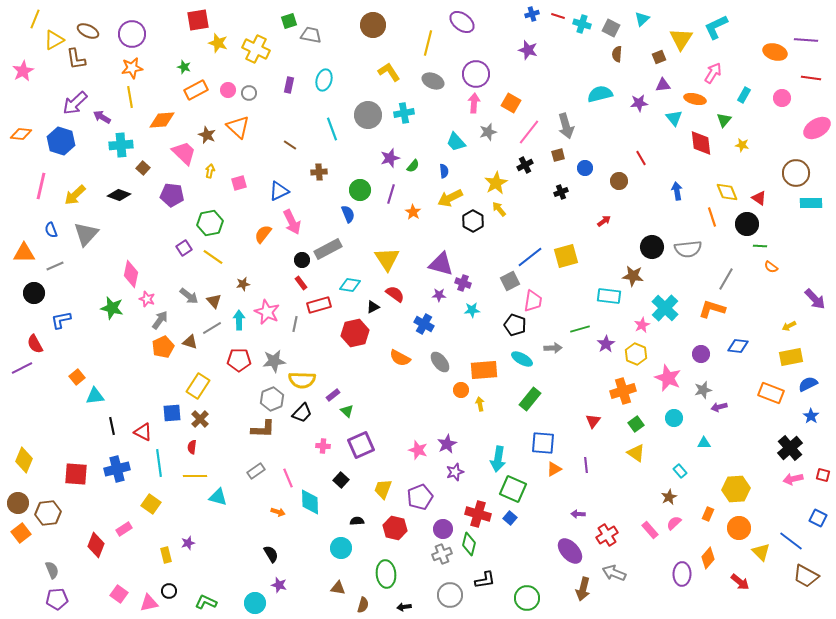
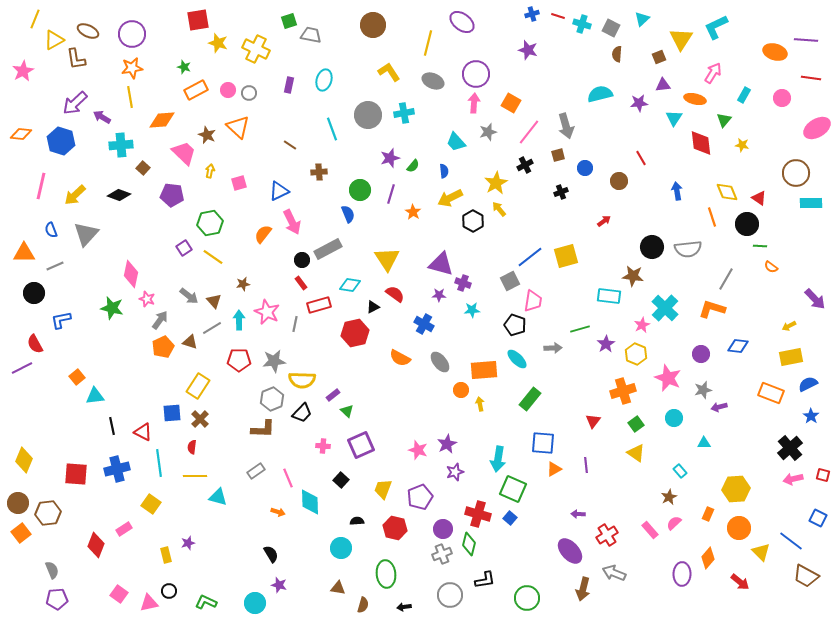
cyan triangle at (674, 118): rotated 12 degrees clockwise
cyan ellipse at (522, 359): moved 5 px left; rotated 15 degrees clockwise
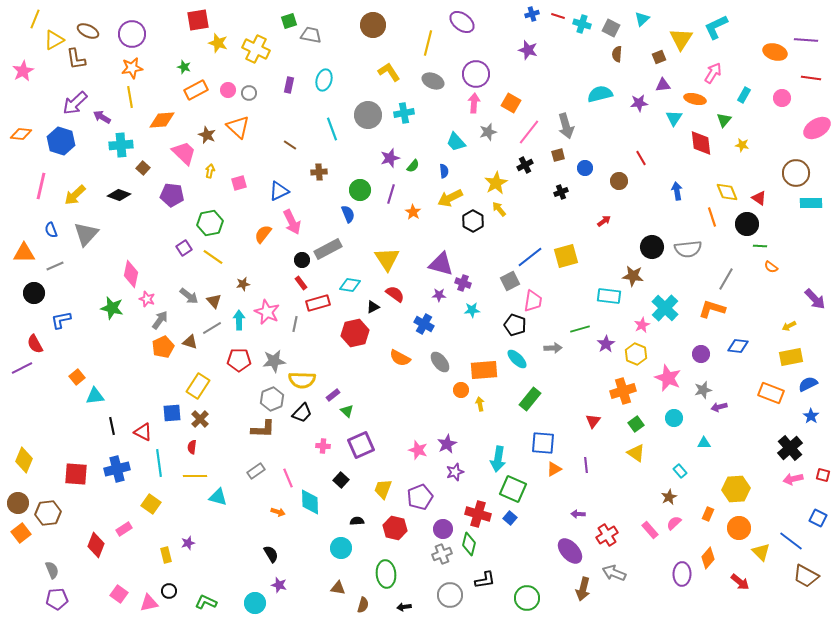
red rectangle at (319, 305): moved 1 px left, 2 px up
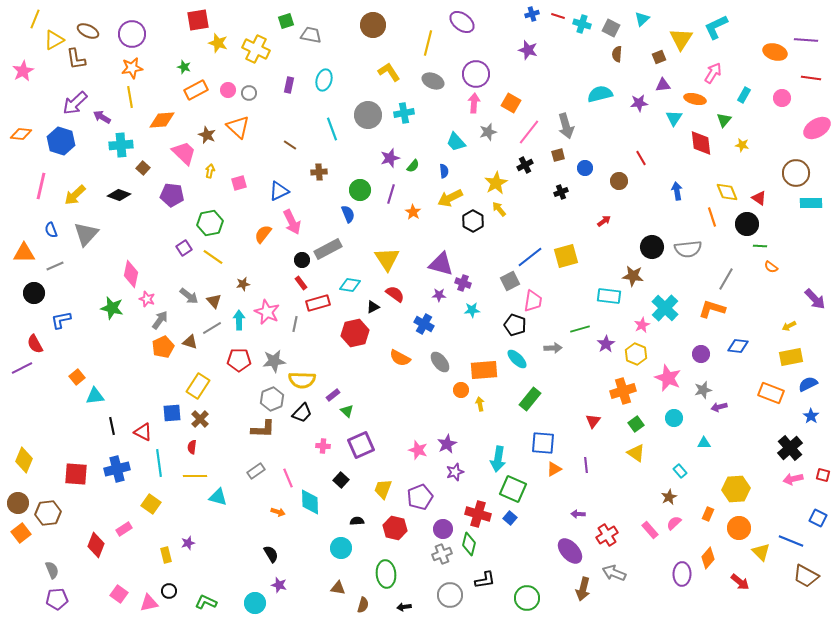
green square at (289, 21): moved 3 px left
blue line at (791, 541): rotated 15 degrees counterclockwise
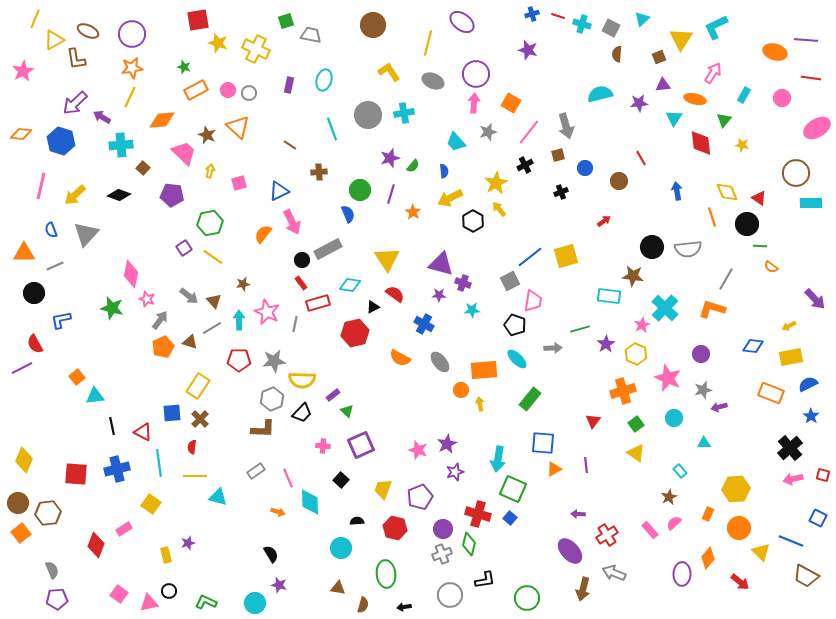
yellow line at (130, 97): rotated 35 degrees clockwise
blue diamond at (738, 346): moved 15 px right
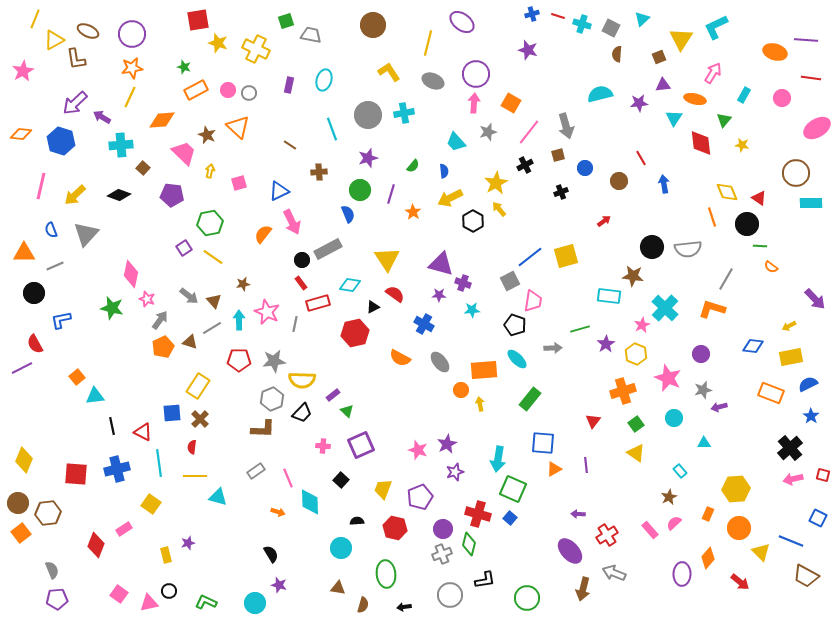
purple star at (390, 158): moved 22 px left
blue arrow at (677, 191): moved 13 px left, 7 px up
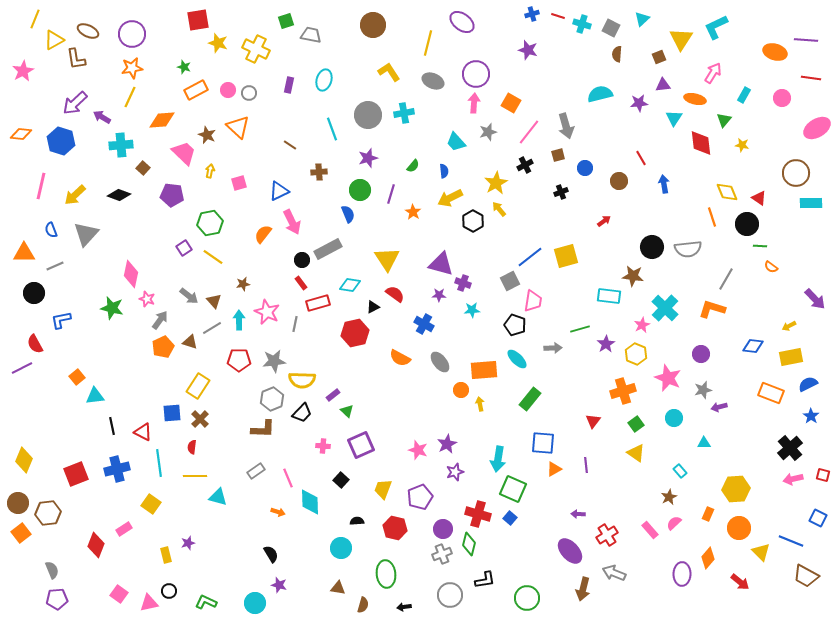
red square at (76, 474): rotated 25 degrees counterclockwise
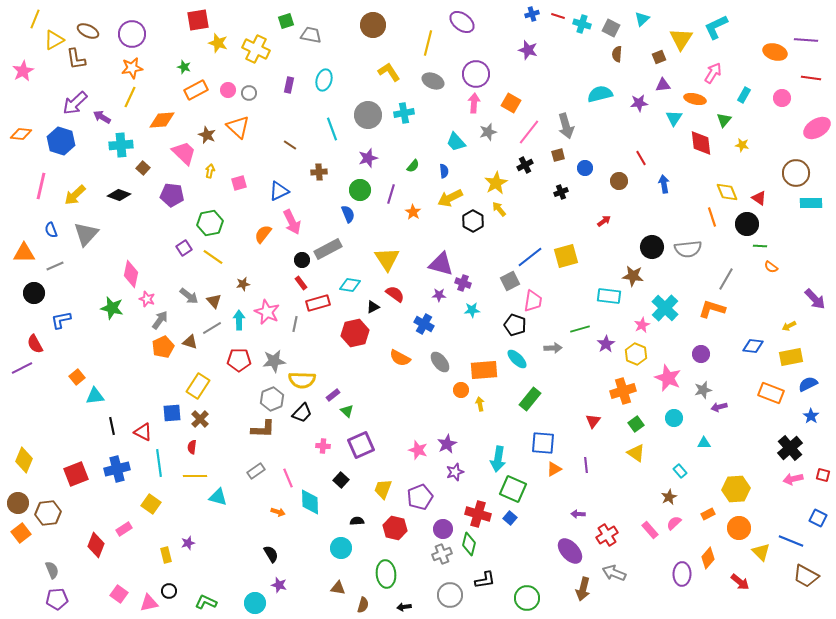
orange rectangle at (708, 514): rotated 40 degrees clockwise
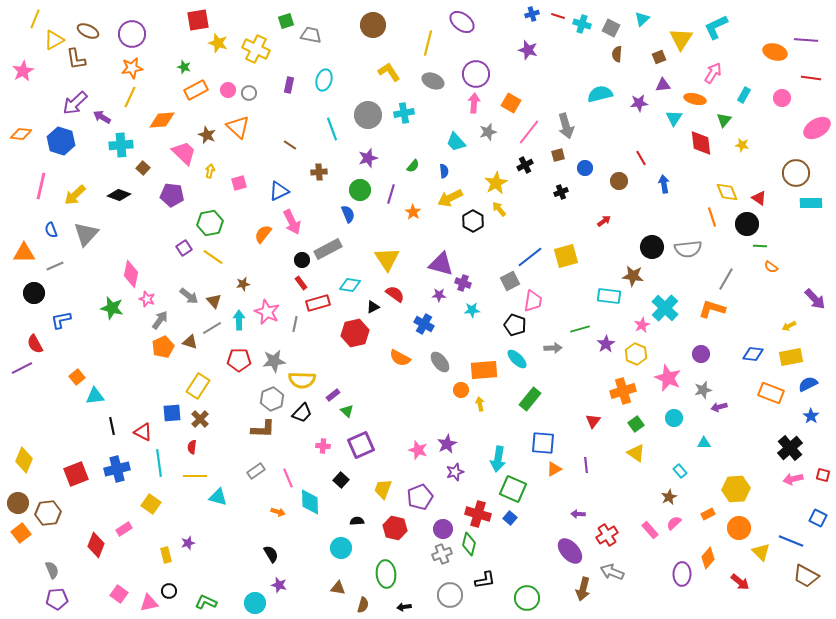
blue diamond at (753, 346): moved 8 px down
gray arrow at (614, 573): moved 2 px left, 1 px up
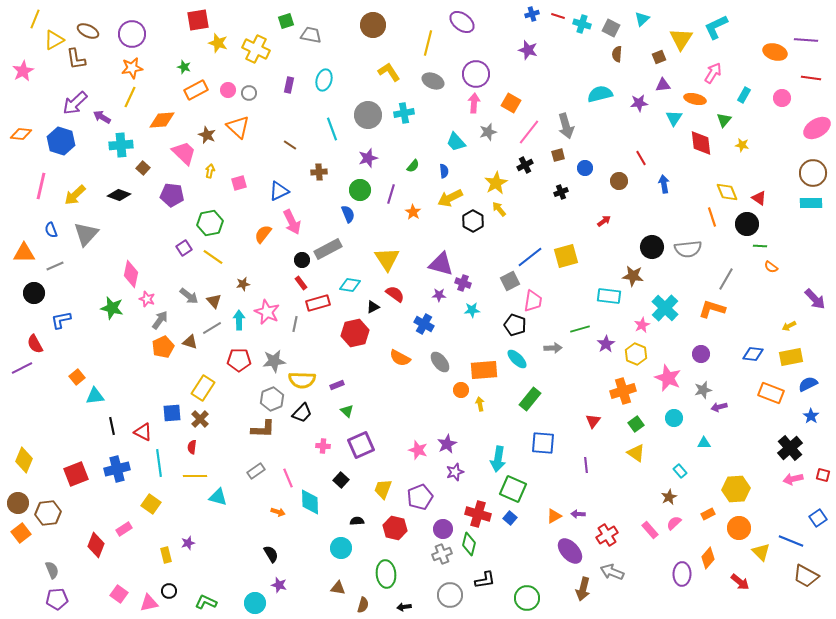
brown circle at (796, 173): moved 17 px right
yellow rectangle at (198, 386): moved 5 px right, 2 px down
purple rectangle at (333, 395): moved 4 px right, 10 px up; rotated 16 degrees clockwise
orange triangle at (554, 469): moved 47 px down
blue square at (818, 518): rotated 30 degrees clockwise
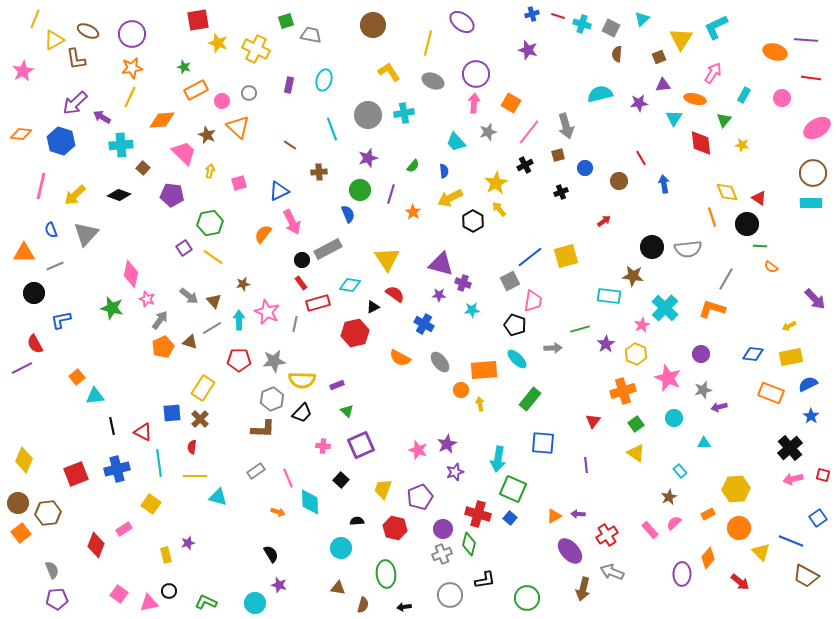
pink circle at (228, 90): moved 6 px left, 11 px down
